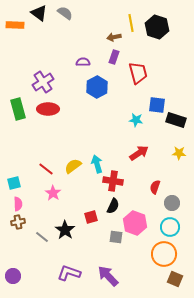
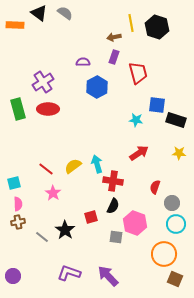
cyan circle: moved 6 px right, 3 px up
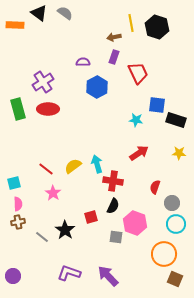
red trapezoid: rotated 10 degrees counterclockwise
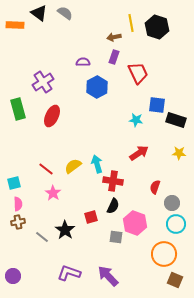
red ellipse: moved 4 px right, 7 px down; rotated 65 degrees counterclockwise
brown square: moved 1 px down
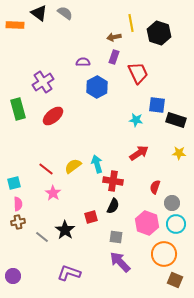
black hexagon: moved 2 px right, 6 px down
red ellipse: moved 1 px right; rotated 25 degrees clockwise
pink hexagon: moved 12 px right
purple arrow: moved 12 px right, 14 px up
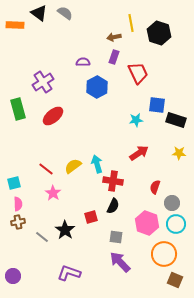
cyan star: rotated 16 degrees counterclockwise
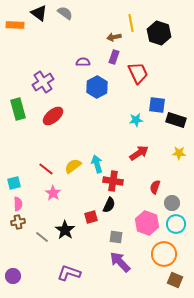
black semicircle: moved 4 px left, 1 px up
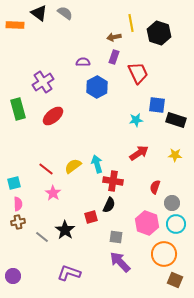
yellow star: moved 4 px left, 2 px down
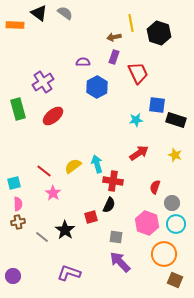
yellow star: rotated 16 degrees clockwise
red line: moved 2 px left, 2 px down
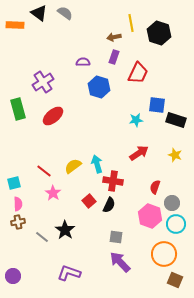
red trapezoid: rotated 50 degrees clockwise
blue hexagon: moved 2 px right; rotated 15 degrees counterclockwise
red square: moved 2 px left, 16 px up; rotated 24 degrees counterclockwise
pink hexagon: moved 3 px right, 7 px up
